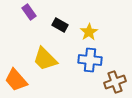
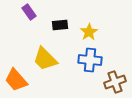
black rectangle: rotated 35 degrees counterclockwise
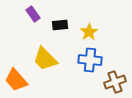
purple rectangle: moved 4 px right, 2 px down
